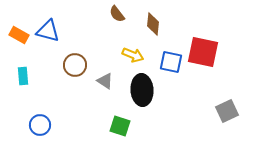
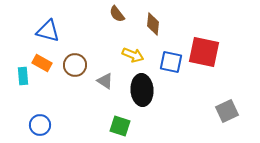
orange rectangle: moved 23 px right, 28 px down
red square: moved 1 px right
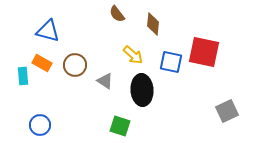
yellow arrow: rotated 20 degrees clockwise
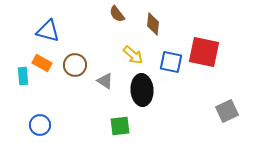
green square: rotated 25 degrees counterclockwise
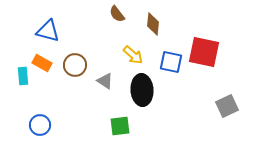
gray square: moved 5 px up
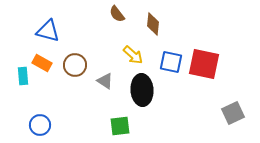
red square: moved 12 px down
gray square: moved 6 px right, 7 px down
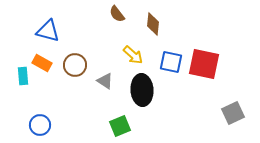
green square: rotated 15 degrees counterclockwise
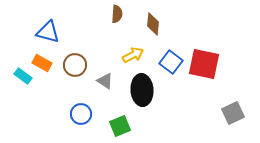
brown semicircle: rotated 138 degrees counterclockwise
blue triangle: moved 1 px down
yellow arrow: rotated 70 degrees counterclockwise
blue square: rotated 25 degrees clockwise
cyan rectangle: rotated 48 degrees counterclockwise
blue circle: moved 41 px right, 11 px up
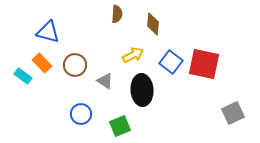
orange rectangle: rotated 18 degrees clockwise
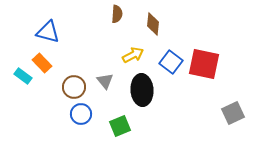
brown circle: moved 1 px left, 22 px down
gray triangle: rotated 18 degrees clockwise
